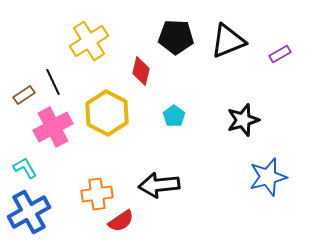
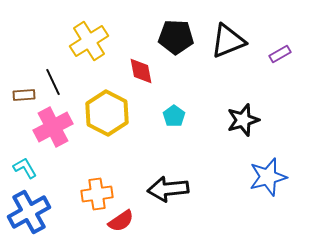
red diamond: rotated 24 degrees counterclockwise
brown rectangle: rotated 30 degrees clockwise
black arrow: moved 9 px right, 4 px down
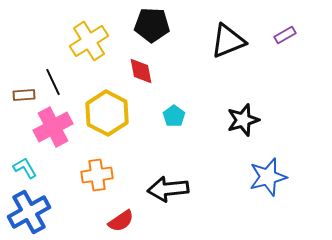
black pentagon: moved 24 px left, 12 px up
purple rectangle: moved 5 px right, 19 px up
orange cross: moved 19 px up
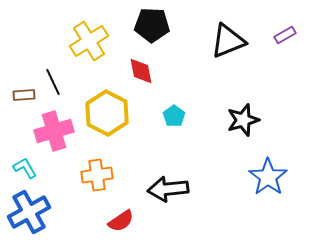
pink cross: moved 1 px right, 4 px down; rotated 12 degrees clockwise
blue star: rotated 21 degrees counterclockwise
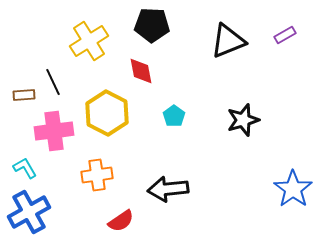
pink cross: rotated 9 degrees clockwise
blue star: moved 25 px right, 12 px down
